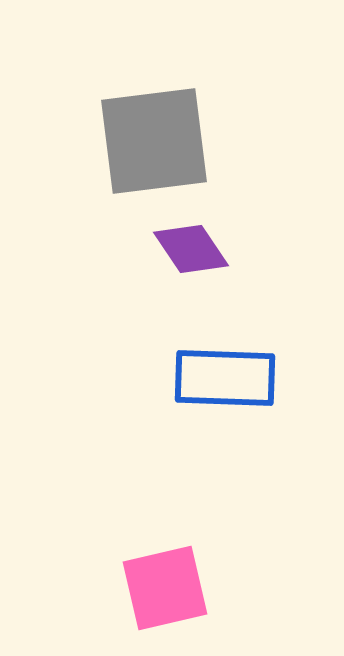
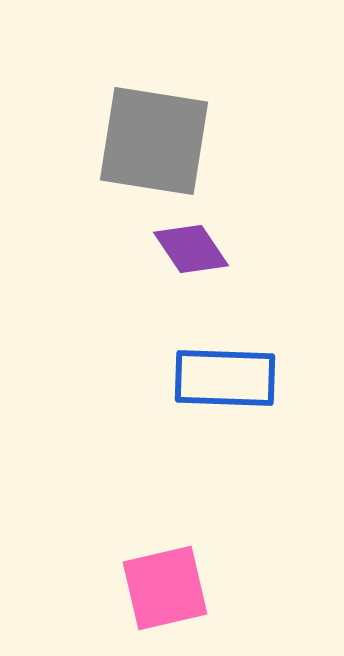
gray square: rotated 16 degrees clockwise
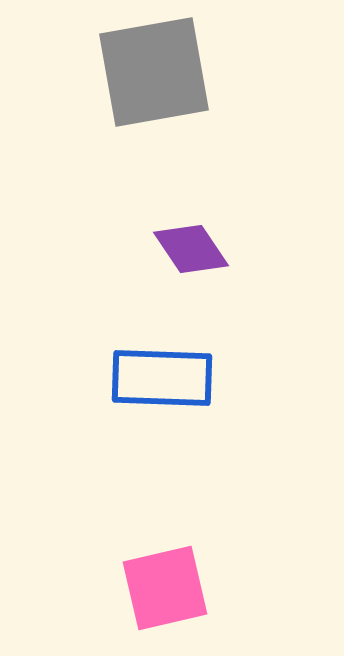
gray square: moved 69 px up; rotated 19 degrees counterclockwise
blue rectangle: moved 63 px left
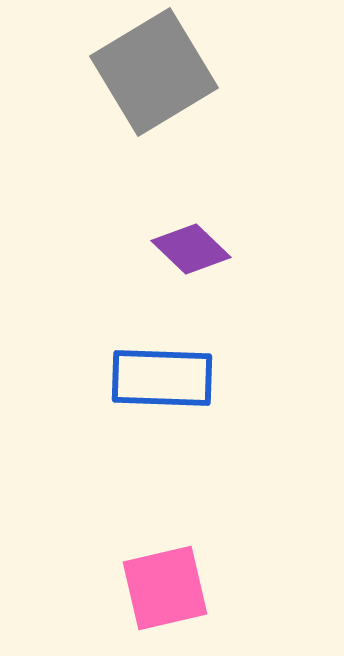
gray square: rotated 21 degrees counterclockwise
purple diamond: rotated 12 degrees counterclockwise
